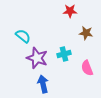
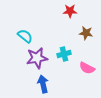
cyan semicircle: moved 2 px right
purple star: rotated 30 degrees counterclockwise
pink semicircle: rotated 42 degrees counterclockwise
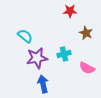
brown star: rotated 16 degrees clockwise
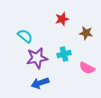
red star: moved 8 px left, 8 px down; rotated 16 degrees counterclockwise
brown star: rotated 16 degrees counterclockwise
blue arrow: moved 3 px left, 1 px up; rotated 96 degrees counterclockwise
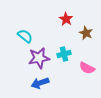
red star: moved 4 px right; rotated 24 degrees counterclockwise
brown star: rotated 16 degrees clockwise
purple star: moved 2 px right
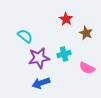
blue arrow: moved 1 px right
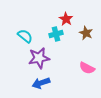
cyan cross: moved 8 px left, 20 px up
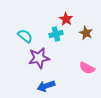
blue arrow: moved 5 px right, 3 px down
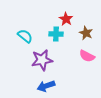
cyan cross: rotated 16 degrees clockwise
purple star: moved 3 px right, 2 px down
pink semicircle: moved 12 px up
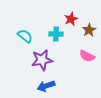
red star: moved 5 px right; rotated 16 degrees clockwise
brown star: moved 3 px right, 3 px up; rotated 16 degrees clockwise
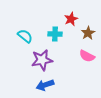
brown star: moved 1 px left, 3 px down
cyan cross: moved 1 px left
blue arrow: moved 1 px left, 1 px up
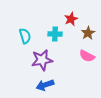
cyan semicircle: rotated 35 degrees clockwise
